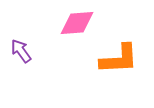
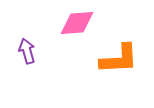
purple arrow: moved 6 px right; rotated 20 degrees clockwise
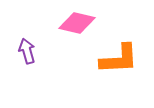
pink diamond: rotated 18 degrees clockwise
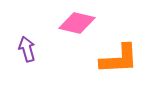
purple arrow: moved 2 px up
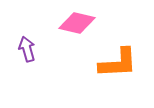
orange L-shape: moved 1 px left, 4 px down
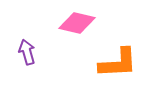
purple arrow: moved 3 px down
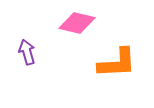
orange L-shape: moved 1 px left
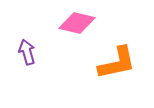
orange L-shape: rotated 9 degrees counterclockwise
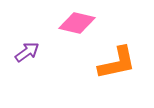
purple arrow: rotated 70 degrees clockwise
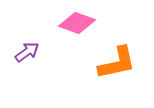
pink diamond: rotated 6 degrees clockwise
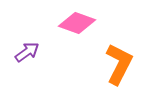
orange L-shape: moved 2 px right, 1 px down; rotated 51 degrees counterclockwise
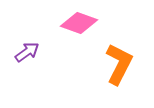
pink diamond: moved 2 px right
